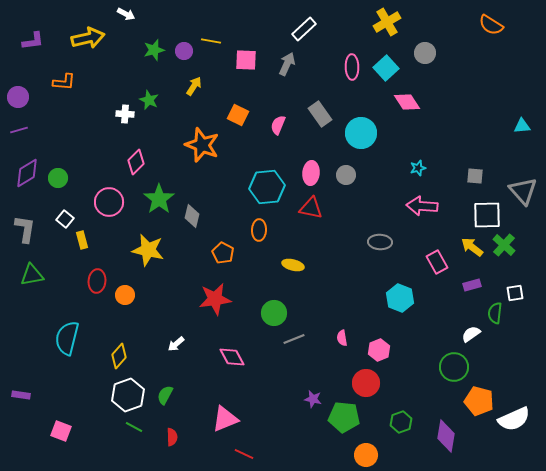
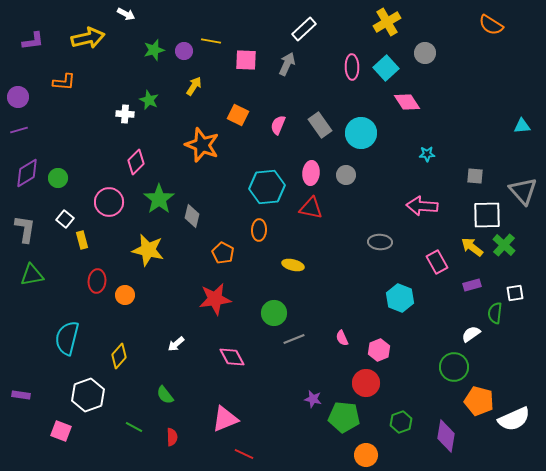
gray rectangle at (320, 114): moved 11 px down
cyan star at (418, 168): moved 9 px right, 14 px up; rotated 14 degrees clockwise
pink semicircle at (342, 338): rotated 14 degrees counterclockwise
white hexagon at (128, 395): moved 40 px left
green semicircle at (165, 395): rotated 66 degrees counterclockwise
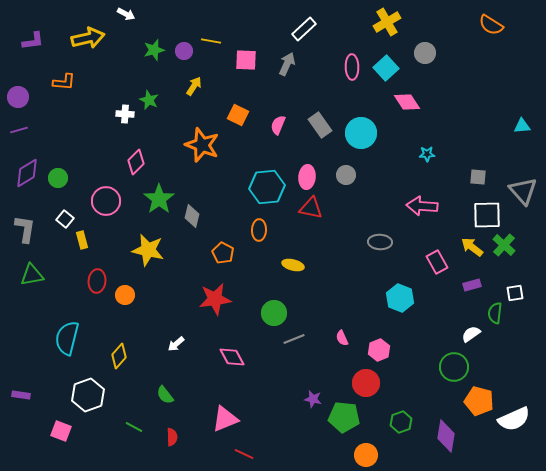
pink ellipse at (311, 173): moved 4 px left, 4 px down
gray square at (475, 176): moved 3 px right, 1 px down
pink circle at (109, 202): moved 3 px left, 1 px up
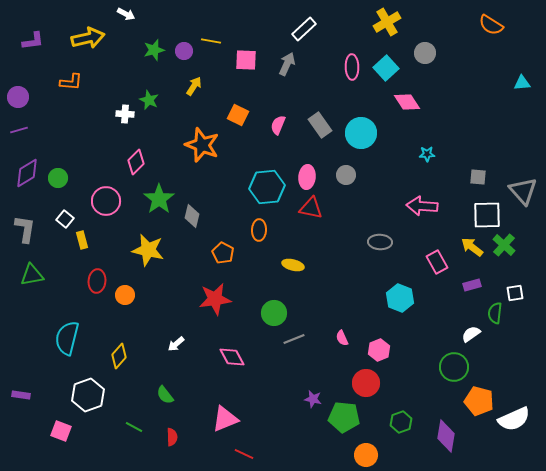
orange L-shape at (64, 82): moved 7 px right
cyan triangle at (522, 126): moved 43 px up
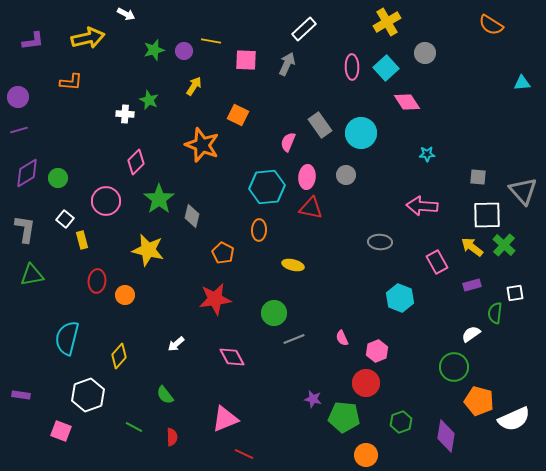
pink semicircle at (278, 125): moved 10 px right, 17 px down
pink hexagon at (379, 350): moved 2 px left, 1 px down
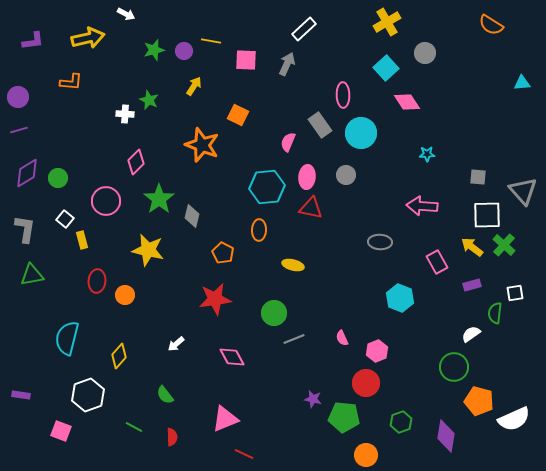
pink ellipse at (352, 67): moved 9 px left, 28 px down
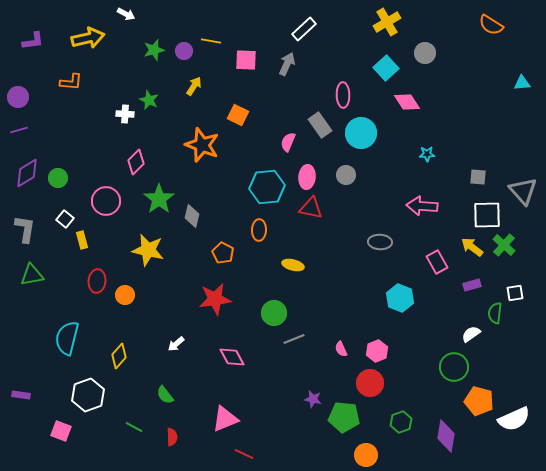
pink semicircle at (342, 338): moved 1 px left, 11 px down
red circle at (366, 383): moved 4 px right
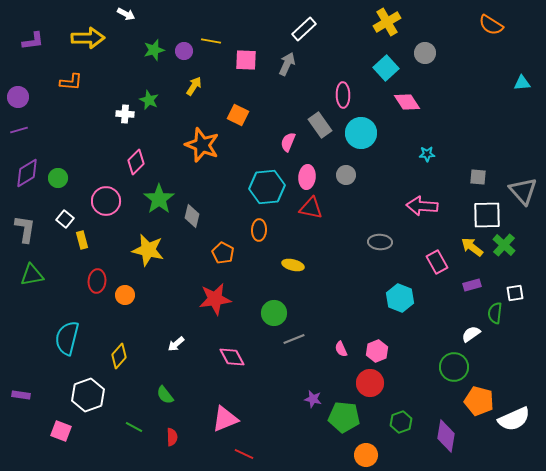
yellow arrow at (88, 38): rotated 12 degrees clockwise
